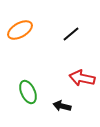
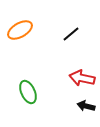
black arrow: moved 24 px right
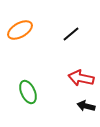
red arrow: moved 1 px left
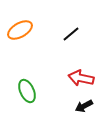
green ellipse: moved 1 px left, 1 px up
black arrow: moved 2 px left; rotated 42 degrees counterclockwise
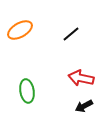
green ellipse: rotated 15 degrees clockwise
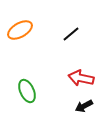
green ellipse: rotated 15 degrees counterclockwise
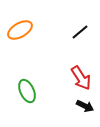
black line: moved 9 px right, 2 px up
red arrow: rotated 135 degrees counterclockwise
black arrow: moved 1 px right; rotated 126 degrees counterclockwise
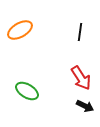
black line: rotated 42 degrees counterclockwise
green ellipse: rotated 35 degrees counterclockwise
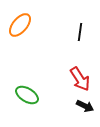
orange ellipse: moved 5 px up; rotated 20 degrees counterclockwise
red arrow: moved 1 px left, 1 px down
green ellipse: moved 4 px down
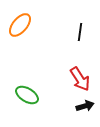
black arrow: rotated 42 degrees counterclockwise
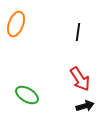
orange ellipse: moved 4 px left, 1 px up; rotated 20 degrees counterclockwise
black line: moved 2 px left
